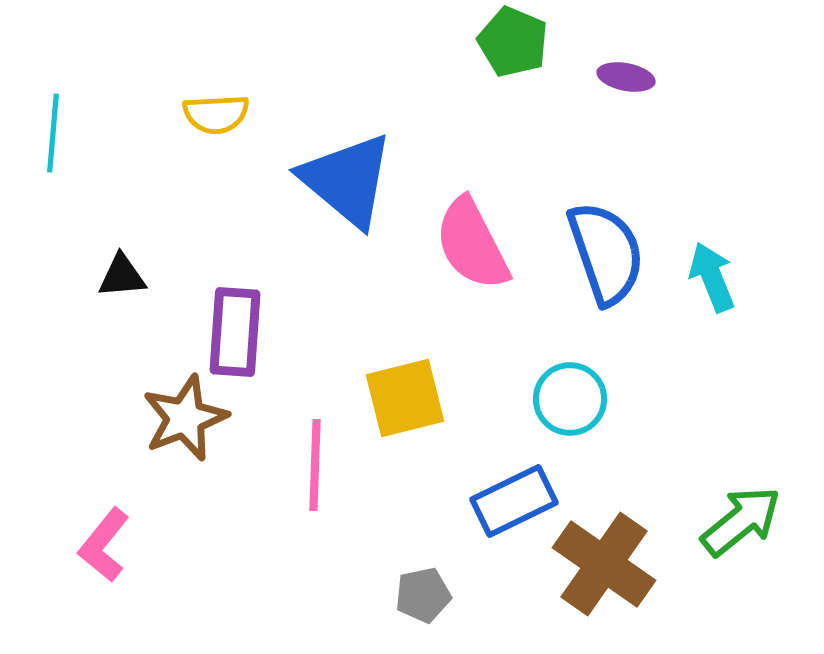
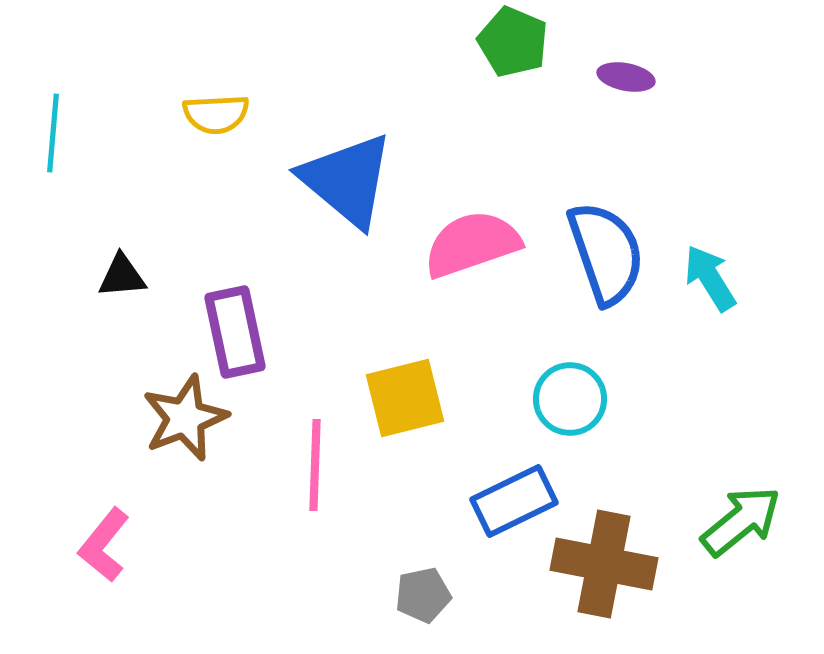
pink semicircle: rotated 98 degrees clockwise
cyan arrow: moved 2 px left, 1 px down; rotated 10 degrees counterclockwise
purple rectangle: rotated 16 degrees counterclockwise
brown cross: rotated 24 degrees counterclockwise
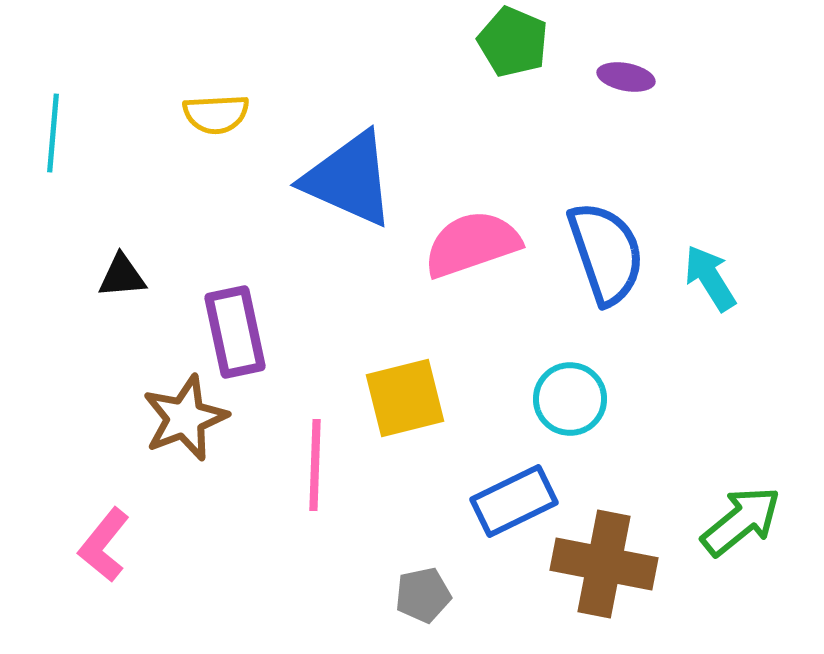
blue triangle: moved 2 px right, 1 px up; rotated 16 degrees counterclockwise
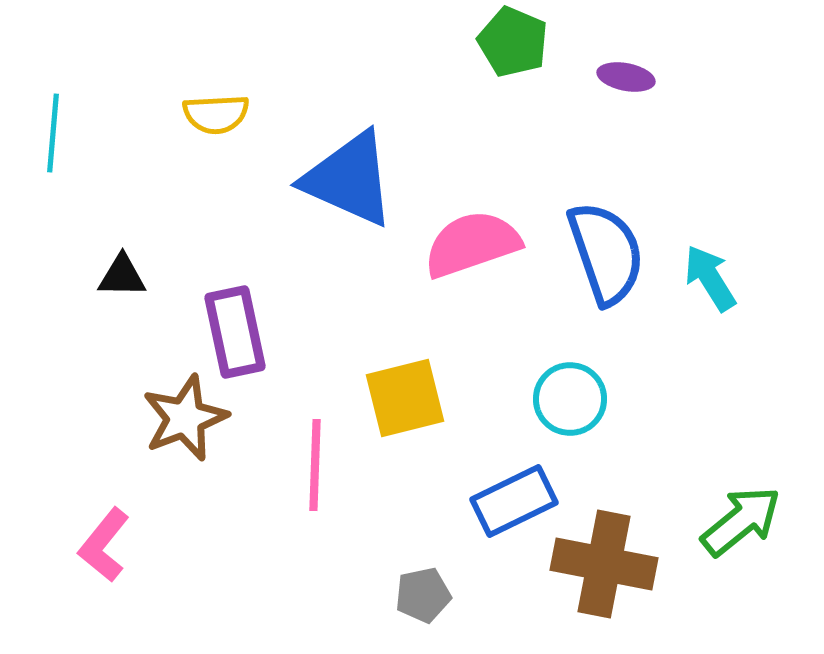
black triangle: rotated 6 degrees clockwise
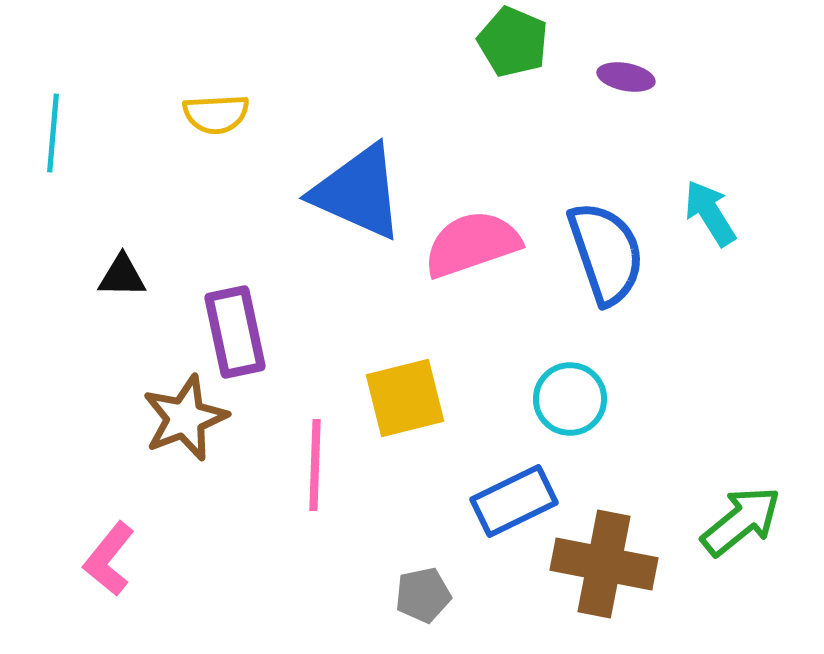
blue triangle: moved 9 px right, 13 px down
cyan arrow: moved 65 px up
pink L-shape: moved 5 px right, 14 px down
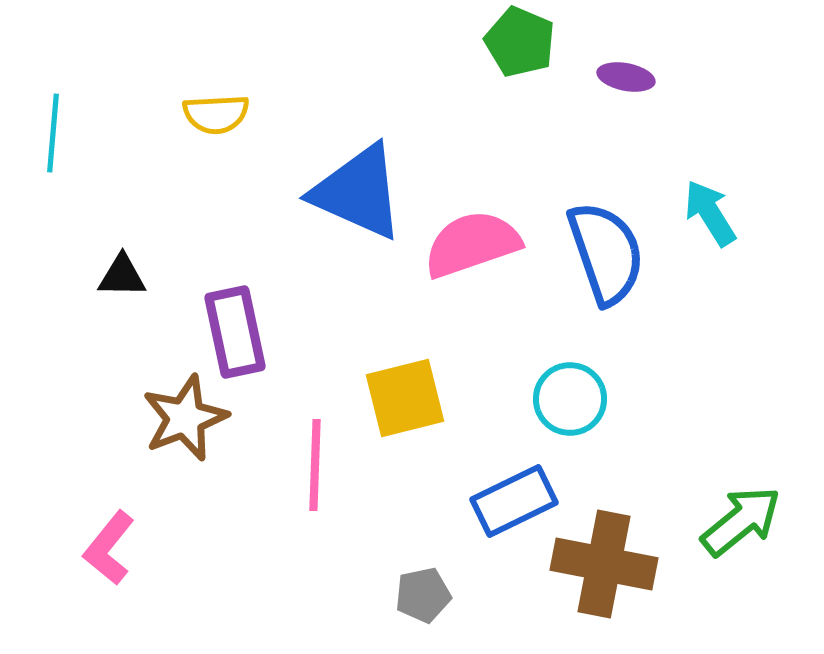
green pentagon: moved 7 px right
pink L-shape: moved 11 px up
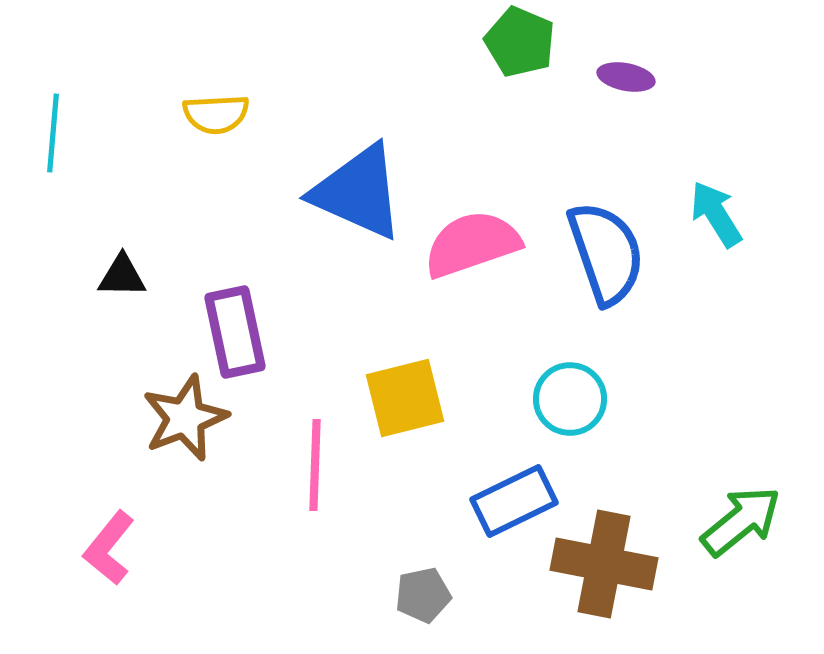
cyan arrow: moved 6 px right, 1 px down
